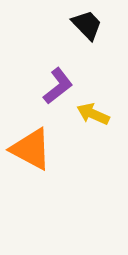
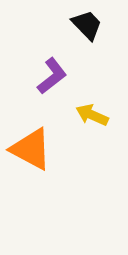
purple L-shape: moved 6 px left, 10 px up
yellow arrow: moved 1 px left, 1 px down
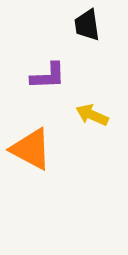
black trapezoid: rotated 144 degrees counterclockwise
purple L-shape: moved 4 px left; rotated 36 degrees clockwise
